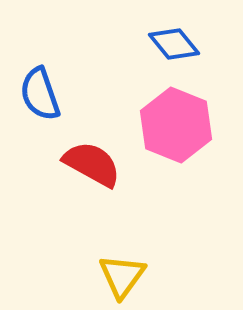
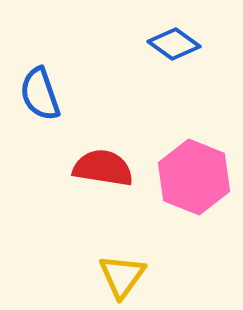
blue diamond: rotated 15 degrees counterclockwise
pink hexagon: moved 18 px right, 52 px down
red semicircle: moved 11 px right, 4 px down; rotated 20 degrees counterclockwise
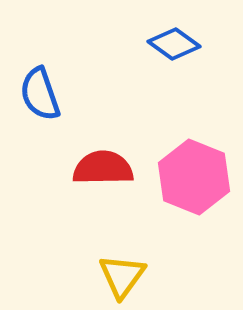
red semicircle: rotated 10 degrees counterclockwise
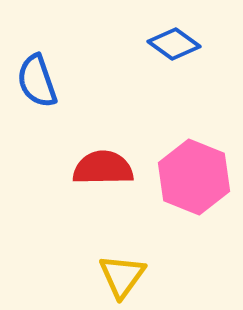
blue semicircle: moved 3 px left, 13 px up
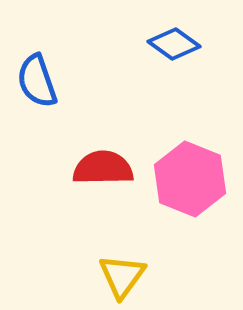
pink hexagon: moved 4 px left, 2 px down
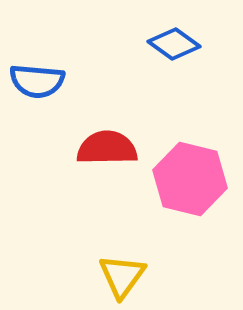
blue semicircle: rotated 66 degrees counterclockwise
red semicircle: moved 4 px right, 20 px up
pink hexagon: rotated 8 degrees counterclockwise
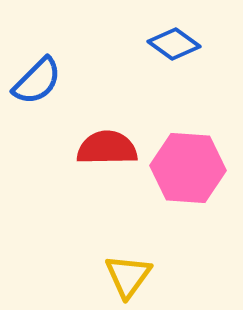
blue semicircle: rotated 50 degrees counterclockwise
pink hexagon: moved 2 px left, 11 px up; rotated 10 degrees counterclockwise
yellow triangle: moved 6 px right
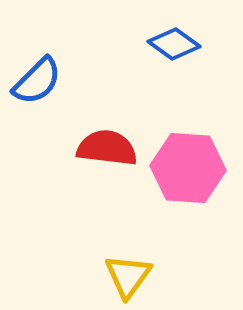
red semicircle: rotated 8 degrees clockwise
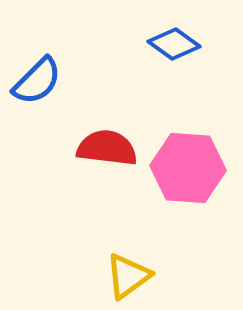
yellow triangle: rotated 18 degrees clockwise
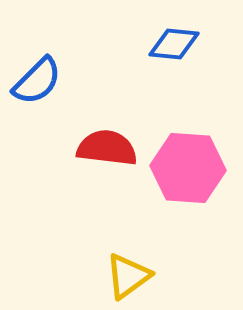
blue diamond: rotated 30 degrees counterclockwise
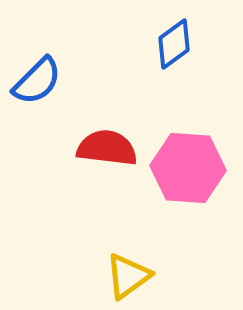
blue diamond: rotated 42 degrees counterclockwise
